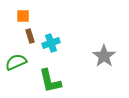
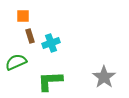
gray star: moved 21 px down
green L-shape: rotated 100 degrees clockwise
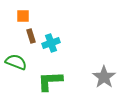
brown rectangle: moved 1 px right
green semicircle: rotated 45 degrees clockwise
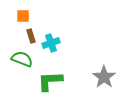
green semicircle: moved 6 px right, 3 px up
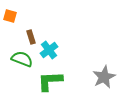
orange square: moved 13 px left; rotated 16 degrees clockwise
brown rectangle: moved 1 px down
cyan cross: moved 2 px left, 7 px down; rotated 18 degrees counterclockwise
gray star: rotated 10 degrees clockwise
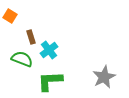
orange square: rotated 16 degrees clockwise
